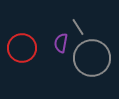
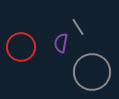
red circle: moved 1 px left, 1 px up
gray circle: moved 14 px down
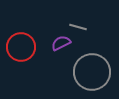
gray line: rotated 42 degrees counterclockwise
purple semicircle: rotated 54 degrees clockwise
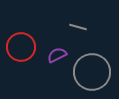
purple semicircle: moved 4 px left, 12 px down
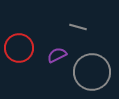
red circle: moved 2 px left, 1 px down
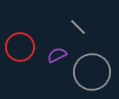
gray line: rotated 30 degrees clockwise
red circle: moved 1 px right, 1 px up
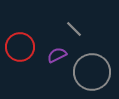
gray line: moved 4 px left, 2 px down
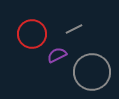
gray line: rotated 72 degrees counterclockwise
red circle: moved 12 px right, 13 px up
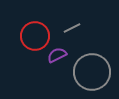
gray line: moved 2 px left, 1 px up
red circle: moved 3 px right, 2 px down
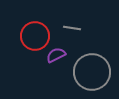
gray line: rotated 36 degrees clockwise
purple semicircle: moved 1 px left
